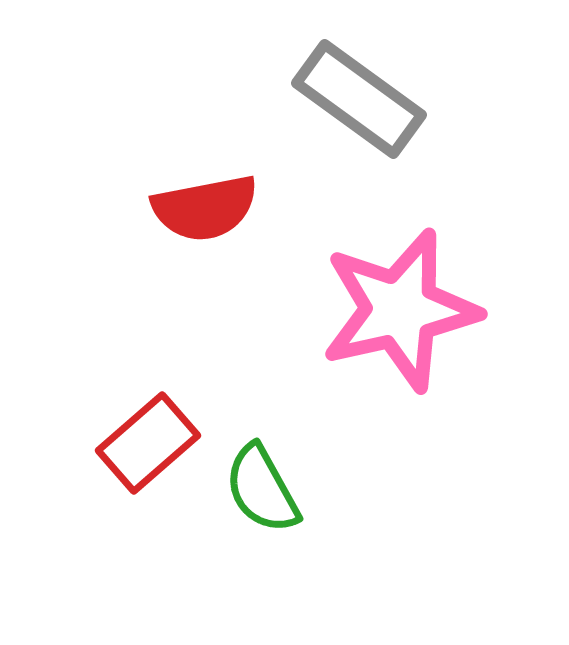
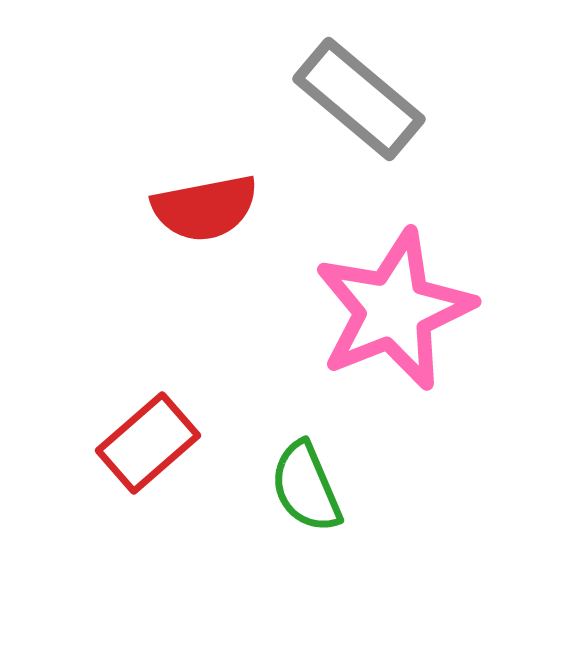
gray rectangle: rotated 4 degrees clockwise
pink star: moved 6 px left; rotated 9 degrees counterclockwise
green semicircle: moved 44 px right, 2 px up; rotated 6 degrees clockwise
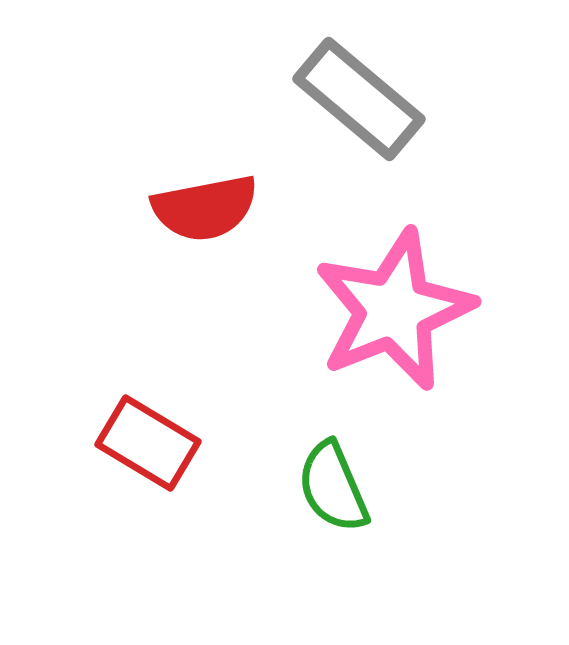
red rectangle: rotated 72 degrees clockwise
green semicircle: moved 27 px right
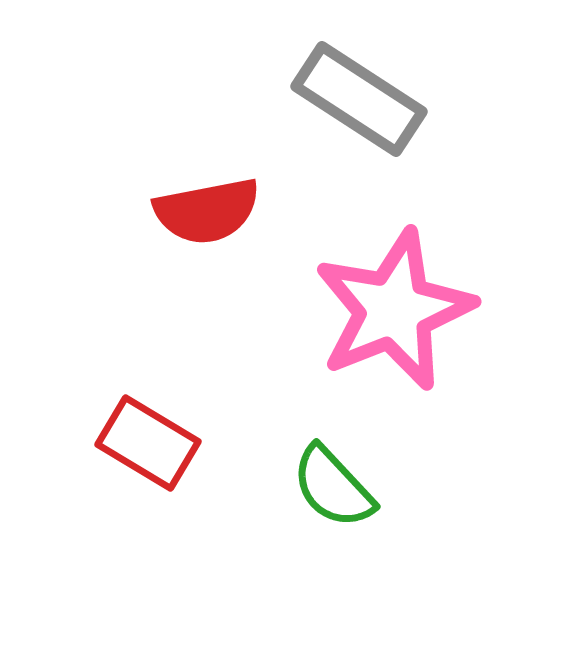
gray rectangle: rotated 7 degrees counterclockwise
red semicircle: moved 2 px right, 3 px down
green semicircle: rotated 20 degrees counterclockwise
